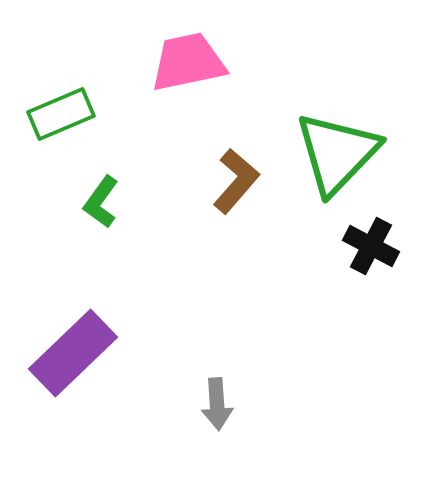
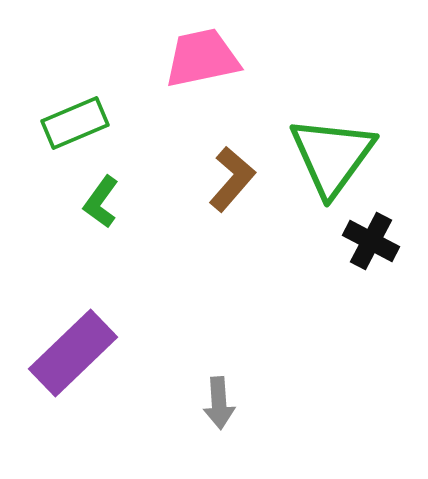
pink trapezoid: moved 14 px right, 4 px up
green rectangle: moved 14 px right, 9 px down
green triangle: moved 5 px left, 3 px down; rotated 8 degrees counterclockwise
brown L-shape: moved 4 px left, 2 px up
black cross: moved 5 px up
gray arrow: moved 2 px right, 1 px up
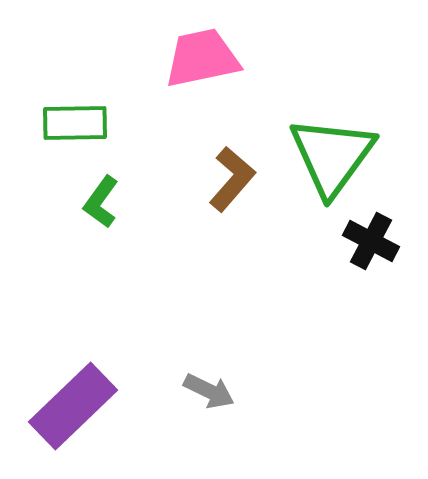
green rectangle: rotated 22 degrees clockwise
purple rectangle: moved 53 px down
gray arrow: moved 10 px left, 12 px up; rotated 60 degrees counterclockwise
